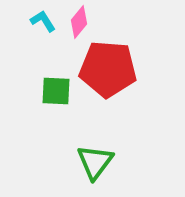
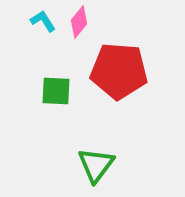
red pentagon: moved 11 px right, 2 px down
green triangle: moved 1 px right, 3 px down
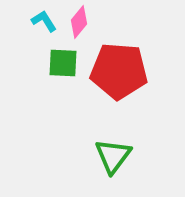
cyan L-shape: moved 1 px right
green square: moved 7 px right, 28 px up
green triangle: moved 17 px right, 9 px up
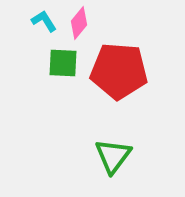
pink diamond: moved 1 px down
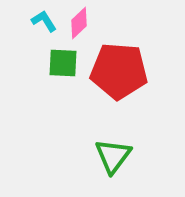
pink diamond: rotated 8 degrees clockwise
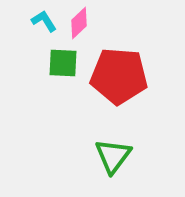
red pentagon: moved 5 px down
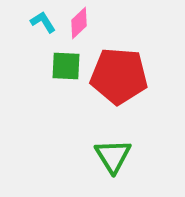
cyan L-shape: moved 1 px left, 1 px down
green square: moved 3 px right, 3 px down
green triangle: rotated 9 degrees counterclockwise
